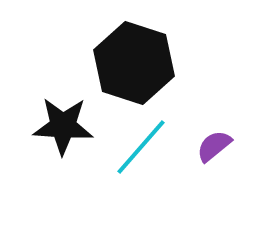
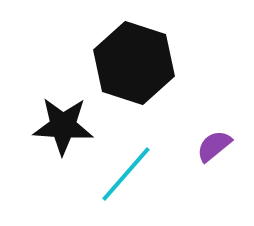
cyan line: moved 15 px left, 27 px down
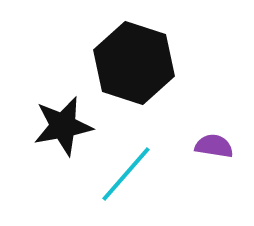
black star: rotated 14 degrees counterclockwise
purple semicircle: rotated 48 degrees clockwise
